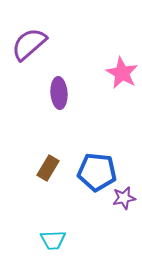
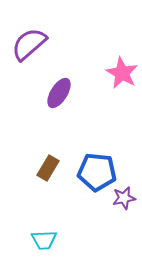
purple ellipse: rotated 36 degrees clockwise
cyan trapezoid: moved 9 px left
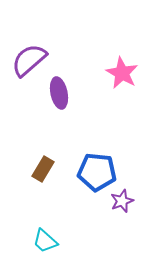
purple semicircle: moved 16 px down
purple ellipse: rotated 44 degrees counterclockwise
brown rectangle: moved 5 px left, 1 px down
purple star: moved 2 px left, 3 px down; rotated 10 degrees counterclockwise
cyan trapezoid: moved 1 px right, 1 px down; rotated 44 degrees clockwise
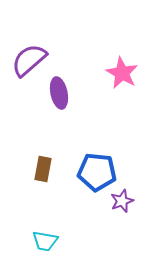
brown rectangle: rotated 20 degrees counterclockwise
cyan trapezoid: rotated 32 degrees counterclockwise
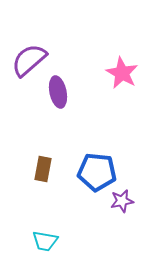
purple ellipse: moved 1 px left, 1 px up
purple star: rotated 10 degrees clockwise
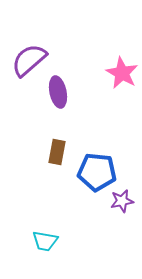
brown rectangle: moved 14 px right, 17 px up
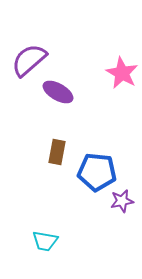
purple ellipse: rotated 48 degrees counterclockwise
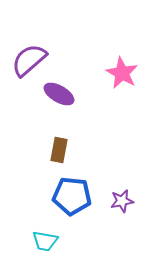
purple ellipse: moved 1 px right, 2 px down
brown rectangle: moved 2 px right, 2 px up
blue pentagon: moved 25 px left, 24 px down
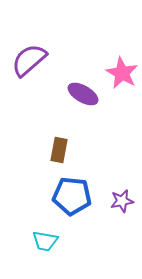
purple ellipse: moved 24 px right
